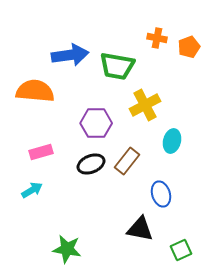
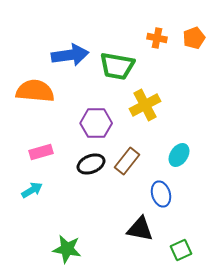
orange pentagon: moved 5 px right, 9 px up
cyan ellipse: moved 7 px right, 14 px down; rotated 20 degrees clockwise
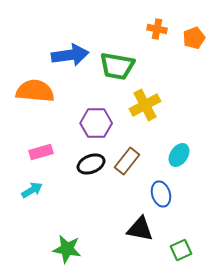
orange cross: moved 9 px up
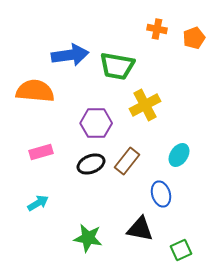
cyan arrow: moved 6 px right, 13 px down
green star: moved 21 px right, 11 px up
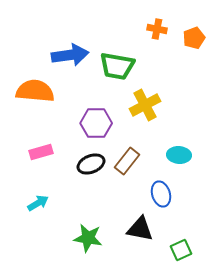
cyan ellipse: rotated 60 degrees clockwise
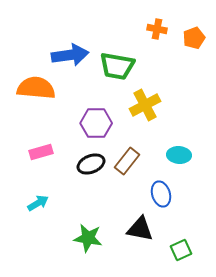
orange semicircle: moved 1 px right, 3 px up
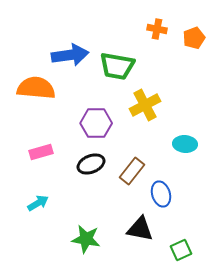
cyan ellipse: moved 6 px right, 11 px up
brown rectangle: moved 5 px right, 10 px down
green star: moved 2 px left, 1 px down
